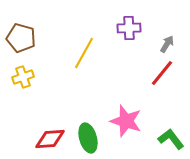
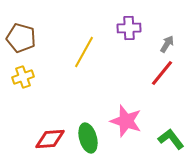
yellow line: moved 1 px up
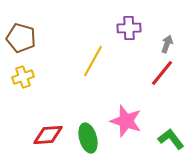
gray arrow: rotated 12 degrees counterclockwise
yellow line: moved 9 px right, 9 px down
red diamond: moved 2 px left, 4 px up
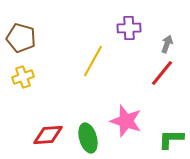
green L-shape: rotated 52 degrees counterclockwise
